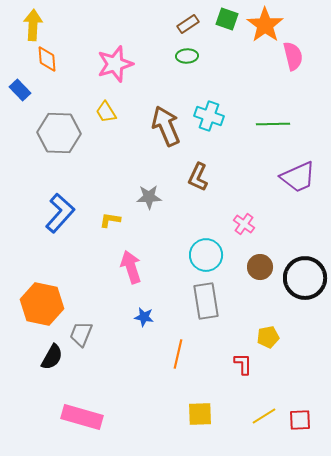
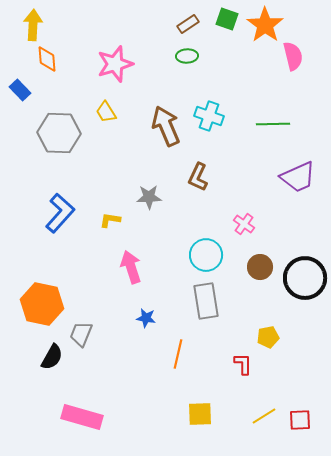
blue star: moved 2 px right, 1 px down
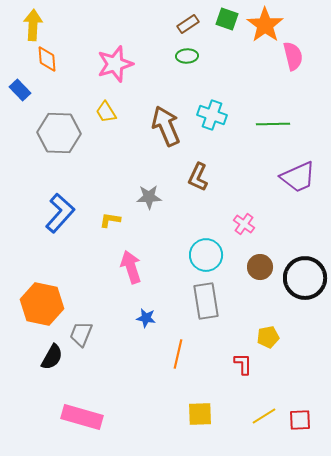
cyan cross: moved 3 px right, 1 px up
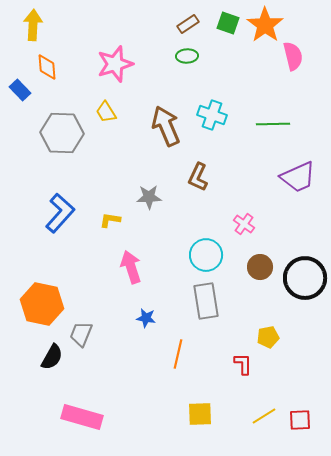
green square: moved 1 px right, 4 px down
orange diamond: moved 8 px down
gray hexagon: moved 3 px right
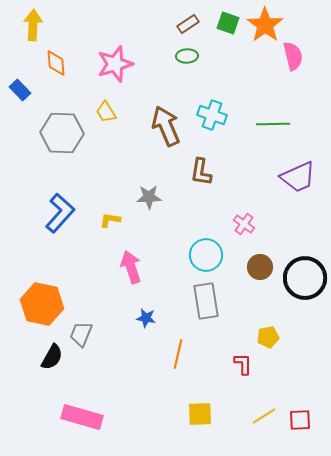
orange diamond: moved 9 px right, 4 px up
brown L-shape: moved 3 px right, 5 px up; rotated 16 degrees counterclockwise
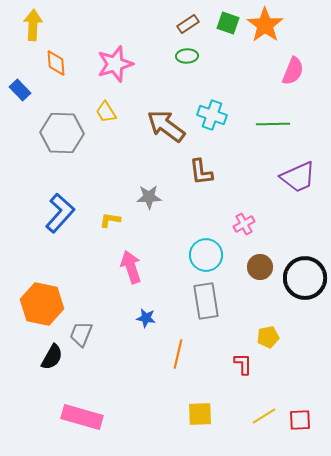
pink semicircle: moved 15 px down; rotated 36 degrees clockwise
brown arrow: rotated 30 degrees counterclockwise
brown L-shape: rotated 16 degrees counterclockwise
pink cross: rotated 25 degrees clockwise
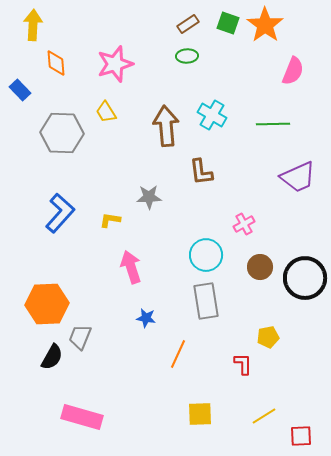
cyan cross: rotated 12 degrees clockwise
brown arrow: rotated 48 degrees clockwise
orange hexagon: moved 5 px right; rotated 15 degrees counterclockwise
gray trapezoid: moved 1 px left, 3 px down
orange line: rotated 12 degrees clockwise
red square: moved 1 px right, 16 px down
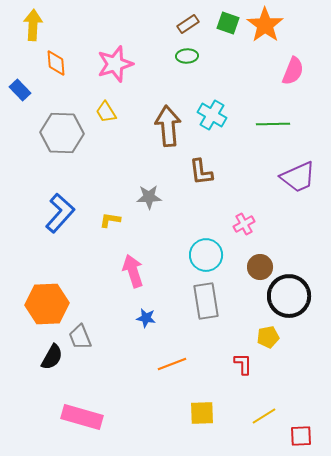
brown arrow: moved 2 px right
pink arrow: moved 2 px right, 4 px down
black circle: moved 16 px left, 18 px down
gray trapezoid: rotated 44 degrees counterclockwise
orange line: moved 6 px left, 10 px down; rotated 44 degrees clockwise
yellow square: moved 2 px right, 1 px up
